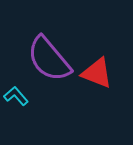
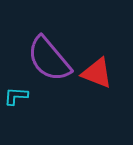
cyan L-shape: rotated 45 degrees counterclockwise
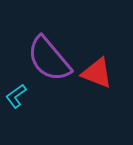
cyan L-shape: rotated 40 degrees counterclockwise
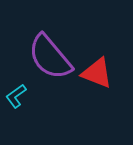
purple semicircle: moved 1 px right, 2 px up
